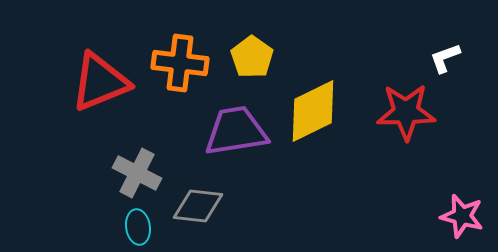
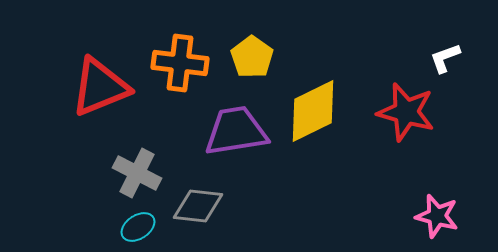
red triangle: moved 5 px down
red star: rotated 16 degrees clockwise
pink star: moved 25 px left
cyan ellipse: rotated 64 degrees clockwise
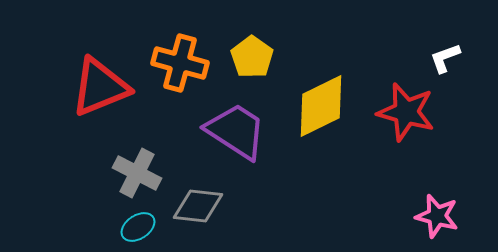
orange cross: rotated 8 degrees clockwise
yellow diamond: moved 8 px right, 5 px up
purple trapezoid: rotated 42 degrees clockwise
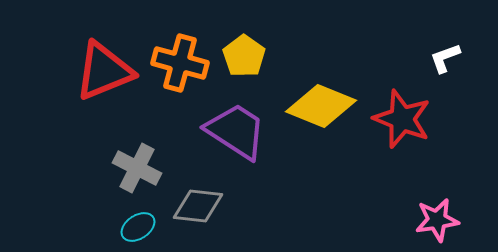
yellow pentagon: moved 8 px left, 1 px up
red triangle: moved 4 px right, 16 px up
yellow diamond: rotated 48 degrees clockwise
red star: moved 4 px left, 7 px down; rotated 6 degrees clockwise
gray cross: moved 5 px up
pink star: moved 4 px down; rotated 24 degrees counterclockwise
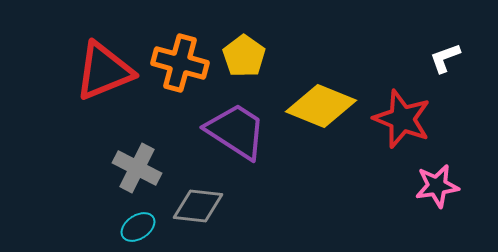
pink star: moved 34 px up
